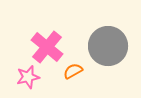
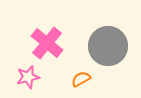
pink cross: moved 4 px up
orange semicircle: moved 8 px right, 8 px down
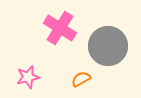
pink cross: moved 13 px right, 15 px up; rotated 8 degrees counterclockwise
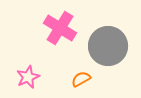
pink star: rotated 10 degrees counterclockwise
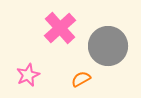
pink cross: rotated 16 degrees clockwise
pink star: moved 2 px up
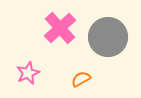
gray circle: moved 9 px up
pink star: moved 2 px up
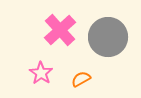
pink cross: moved 2 px down
pink star: moved 13 px right; rotated 15 degrees counterclockwise
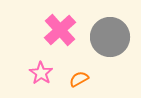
gray circle: moved 2 px right
orange semicircle: moved 2 px left
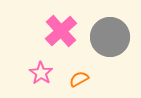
pink cross: moved 1 px right, 1 px down
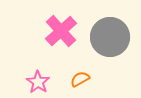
pink star: moved 3 px left, 9 px down
orange semicircle: moved 1 px right
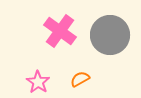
pink cross: moved 1 px left; rotated 12 degrees counterclockwise
gray circle: moved 2 px up
